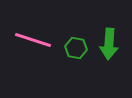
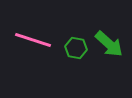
green arrow: rotated 52 degrees counterclockwise
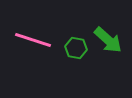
green arrow: moved 1 px left, 4 px up
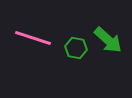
pink line: moved 2 px up
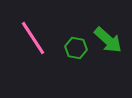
pink line: rotated 39 degrees clockwise
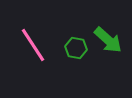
pink line: moved 7 px down
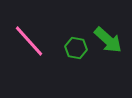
pink line: moved 4 px left, 4 px up; rotated 9 degrees counterclockwise
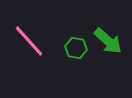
green arrow: moved 1 px down
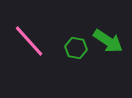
green arrow: rotated 8 degrees counterclockwise
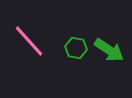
green arrow: moved 1 px right, 9 px down
